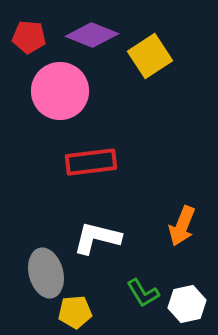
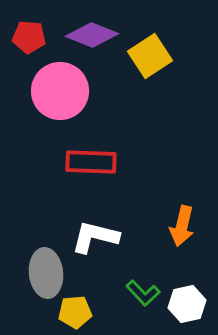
red rectangle: rotated 9 degrees clockwise
orange arrow: rotated 9 degrees counterclockwise
white L-shape: moved 2 px left, 1 px up
gray ellipse: rotated 9 degrees clockwise
green L-shape: rotated 12 degrees counterclockwise
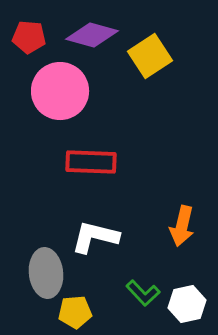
purple diamond: rotated 6 degrees counterclockwise
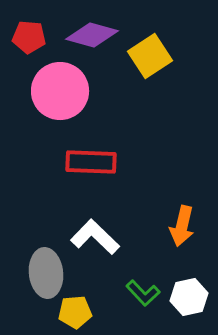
white L-shape: rotated 30 degrees clockwise
white hexagon: moved 2 px right, 7 px up
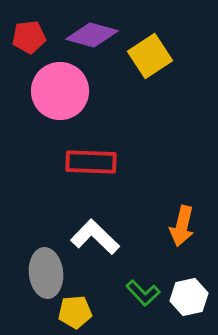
red pentagon: rotated 12 degrees counterclockwise
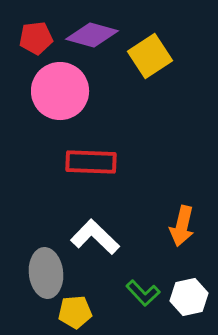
red pentagon: moved 7 px right, 1 px down
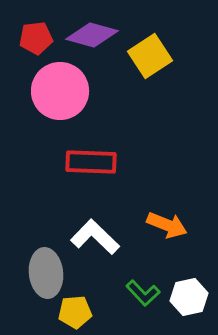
orange arrow: moved 15 px left, 1 px up; rotated 81 degrees counterclockwise
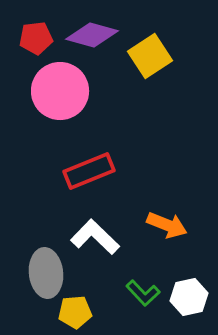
red rectangle: moved 2 px left, 9 px down; rotated 24 degrees counterclockwise
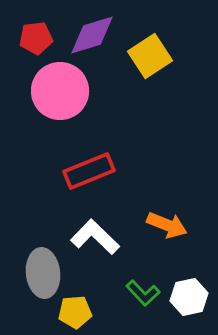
purple diamond: rotated 33 degrees counterclockwise
gray ellipse: moved 3 px left
